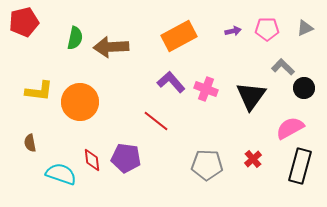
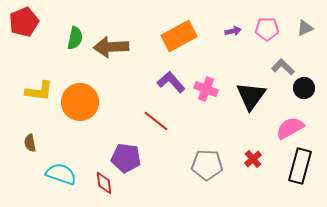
red pentagon: rotated 8 degrees counterclockwise
red diamond: moved 12 px right, 23 px down
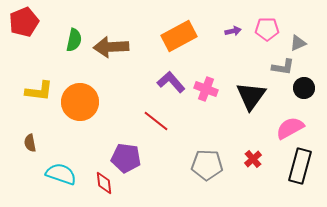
gray triangle: moved 7 px left, 15 px down
green semicircle: moved 1 px left, 2 px down
gray L-shape: rotated 145 degrees clockwise
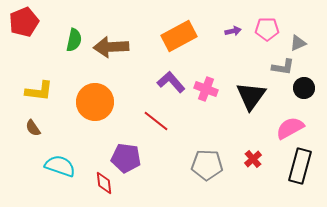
orange circle: moved 15 px right
brown semicircle: moved 3 px right, 15 px up; rotated 24 degrees counterclockwise
cyan semicircle: moved 1 px left, 8 px up
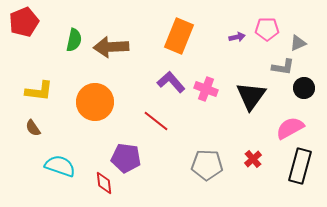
purple arrow: moved 4 px right, 6 px down
orange rectangle: rotated 40 degrees counterclockwise
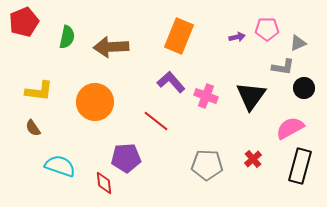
green semicircle: moved 7 px left, 3 px up
pink cross: moved 7 px down
purple pentagon: rotated 12 degrees counterclockwise
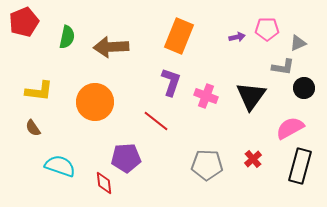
purple L-shape: rotated 60 degrees clockwise
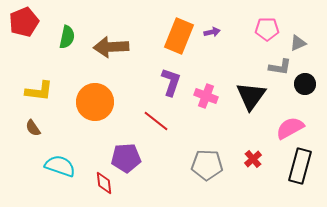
purple arrow: moved 25 px left, 5 px up
gray L-shape: moved 3 px left
black circle: moved 1 px right, 4 px up
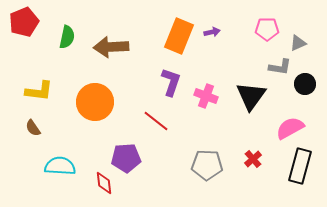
cyan semicircle: rotated 16 degrees counterclockwise
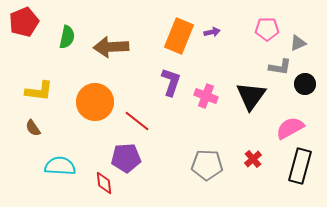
red line: moved 19 px left
